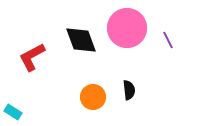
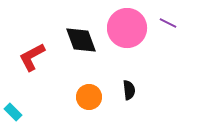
purple line: moved 17 px up; rotated 36 degrees counterclockwise
orange circle: moved 4 px left
cyan rectangle: rotated 12 degrees clockwise
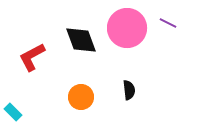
orange circle: moved 8 px left
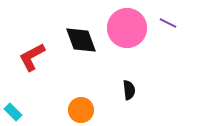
orange circle: moved 13 px down
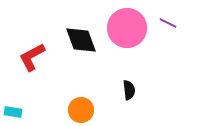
cyan rectangle: rotated 36 degrees counterclockwise
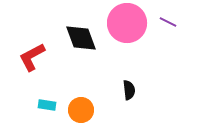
purple line: moved 1 px up
pink circle: moved 5 px up
black diamond: moved 2 px up
cyan rectangle: moved 34 px right, 7 px up
